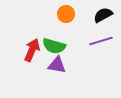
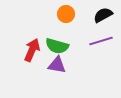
green semicircle: moved 3 px right
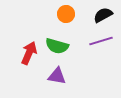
red arrow: moved 3 px left, 3 px down
purple triangle: moved 11 px down
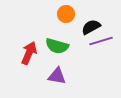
black semicircle: moved 12 px left, 12 px down
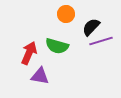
black semicircle: rotated 18 degrees counterclockwise
purple triangle: moved 17 px left
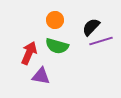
orange circle: moved 11 px left, 6 px down
purple triangle: moved 1 px right
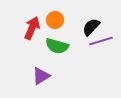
red arrow: moved 3 px right, 25 px up
purple triangle: rotated 42 degrees counterclockwise
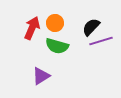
orange circle: moved 3 px down
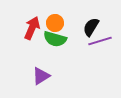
black semicircle: rotated 12 degrees counterclockwise
purple line: moved 1 px left
green semicircle: moved 2 px left, 7 px up
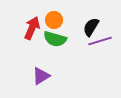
orange circle: moved 1 px left, 3 px up
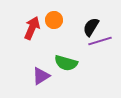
green semicircle: moved 11 px right, 24 px down
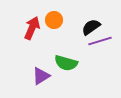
black semicircle: rotated 24 degrees clockwise
